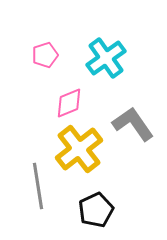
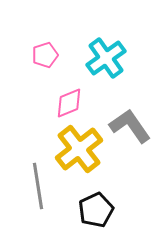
gray L-shape: moved 3 px left, 2 px down
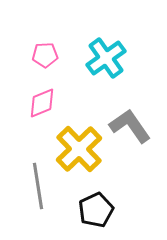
pink pentagon: rotated 15 degrees clockwise
pink diamond: moved 27 px left
yellow cross: rotated 6 degrees counterclockwise
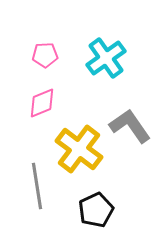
yellow cross: rotated 9 degrees counterclockwise
gray line: moved 1 px left
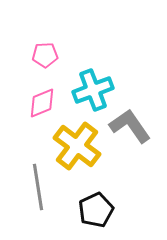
cyan cross: moved 13 px left, 32 px down; rotated 15 degrees clockwise
yellow cross: moved 2 px left, 3 px up
gray line: moved 1 px right, 1 px down
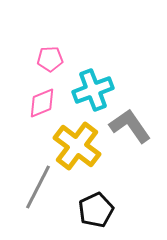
pink pentagon: moved 5 px right, 4 px down
gray line: rotated 36 degrees clockwise
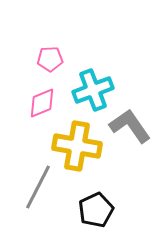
yellow cross: rotated 27 degrees counterclockwise
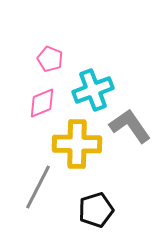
pink pentagon: rotated 25 degrees clockwise
yellow cross: moved 2 px up; rotated 9 degrees counterclockwise
black pentagon: rotated 8 degrees clockwise
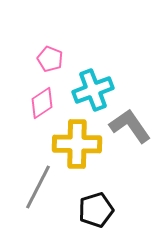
pink diamond: rotated 12 degrees counterclockwise
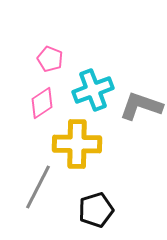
gray L-shape: moved 11 px right, 20 px up; rotated 36 degrees counterclockwise
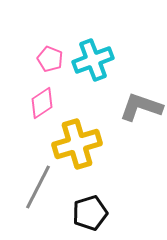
cyan cross: moved 30 px up
gray L-shape: moved 1 px down
yellow cross: rotated 18 degrees counterclockwise
black pentagon: moved 6 px left, 3 px down
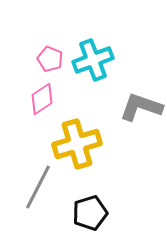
pink diamond: moved 4 px up
